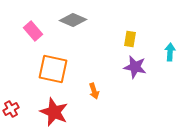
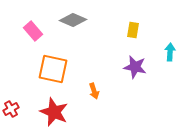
yellow rectangle: moved 3 px right, 9 px up
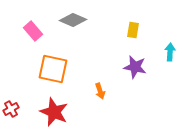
orange arrow: moved 6 px right
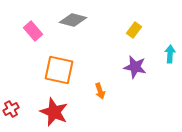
gray diamond: rotated 8 degrees counterclockwise
yellow rectangle: moved 1 px right; rotated 28 degrees clockwise
cyan arrow: moved 2 px down
orange square: moved 6 px right, 1 px down
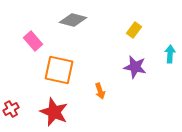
pink rectangle: moved 10 px down
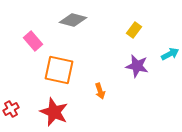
cyan arrow: rotated 60 degrees clockwise
purple star: moved 2 px right, 1 px up
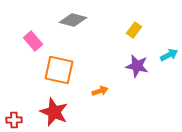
cyan arrow: moved 1 px left, 1 px down
orange arrow: rotated 91 degrees counterclockwise
red cross: moved 3 px right, 11 px down; rotated 28 degrees clockwise
